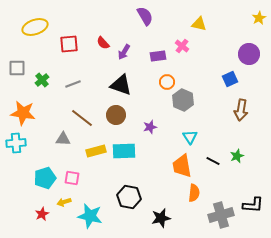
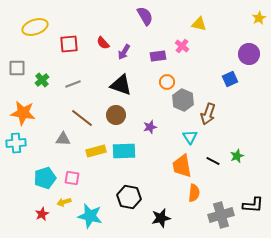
brown arrow: moved 33 px left, 4 px down; rotated 10 degrees clockwise
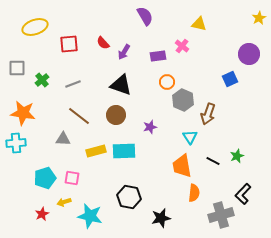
brown line: moved 3 px left, 2 px up
black L-shape: moved 10 px left, 11 px up; rotated 130 degrees clockwise
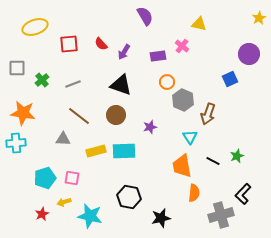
red semicircle: moved 2 px left, 1 px down
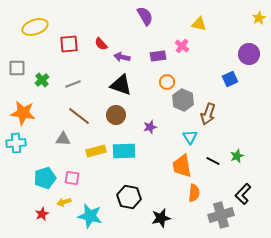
purple arrow: moved 2 px left, 5 px down; rotated 70 degrees clockwise
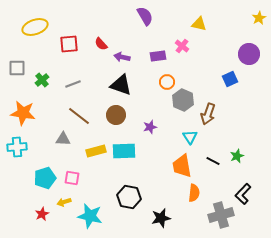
cyan cross: moved 1 px right, 4 px down
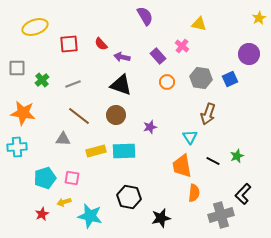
purple rectangle: rotated 56 degrees clockwise
gray hexagon: moved 18 px right, 22 px up; rotated 15 degrees counterclockwise
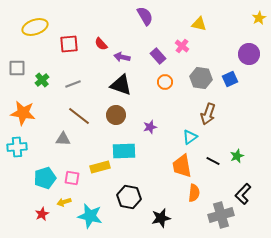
orange circle: moved 2 px left
cyan triangle: rotated 28 degrees clockwise
yellow rectangle: moved 4 px right, 16 px down
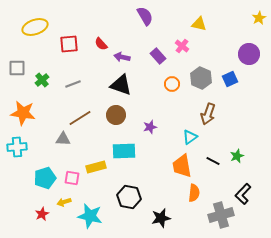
gray hexagon: rotated 15 degrees clockwise
orange circle: moved 7 px right, 2 px down
brown line: moved 1 px right, 2 px down; rotated 70 degrees counterclockwise
yellow rectangle: moved 4 px left
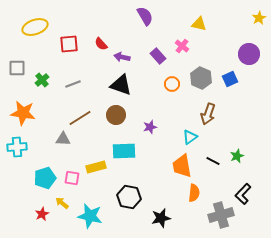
yellow arrow: moved 2 px left, 1 px down; rotated 56 degrees clockwise
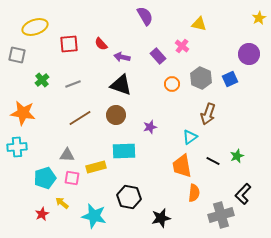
gray square: moved 13 px up; rotated 12 degrees clockwise
gray triangle: moved 4 px right, 16 px down
cyan star: moved 4 px right
